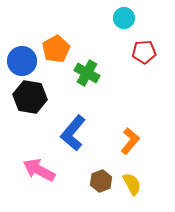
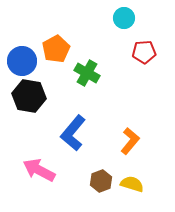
black hexagon: moved 1 px left, 1 px up
yellow semicircle: rotated 45 degrees counterclockwise
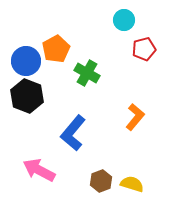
cyan circle: moved 2 px down
red pentagon: moved 3 px up; rotated 10 degrees counterclockwise
blue circle: moved 4 px right
black hexagon: moved 2 px left; rotated 12 degrees clockwise
orange L-shape: moved 5 px right, 24 px up
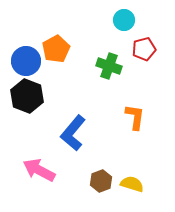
green cross: moved 22 px right, 7 px up; rotated 10 degrees counterclockwise
orange L-shape: rotated 32 degrees counterclockwise
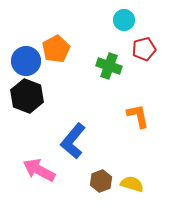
orange L-shape: moved 3 px right, 1 px up; rotated 20 degrees counterclockwise
blue L-shape: moved 8 px down
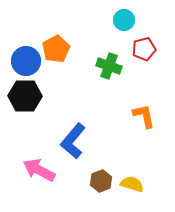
black hexagon: moved 2 px left; rotated 20 degrees counterclockwise
orange L-shape: moved 6 px right
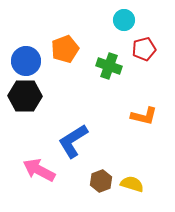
orange pentagon: moved 9 px right; rotated 8 degrees clockwise
orange L-shape: rotated 116 degrees clockwise
blue L-shape: rotated 18 degrees clockwise
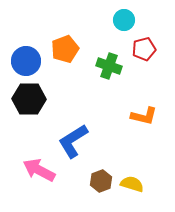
black hexagon: moved 4 px right, 3 px down
